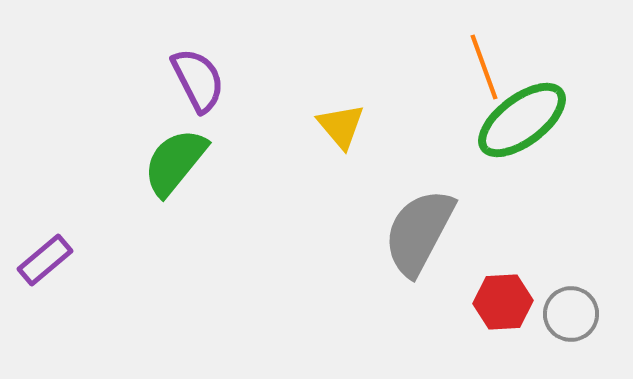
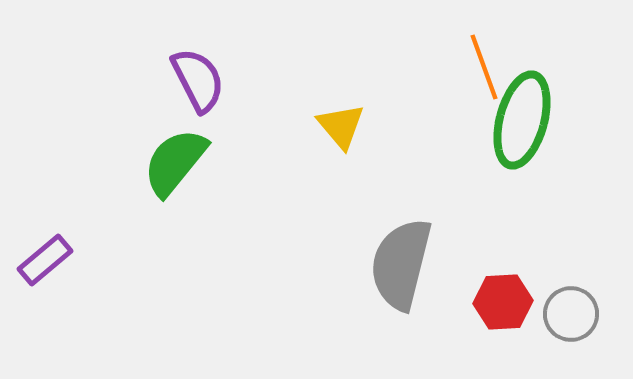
green ellipse: rotated 38 degrees counterclockwise
gray semicircle: moved 18 px left, 32 px down; rotated 14 degrees counterclockwise
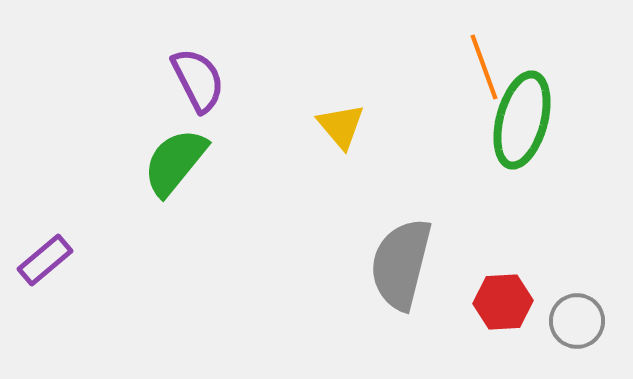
gray circle: moved 6 px right, 7 px down
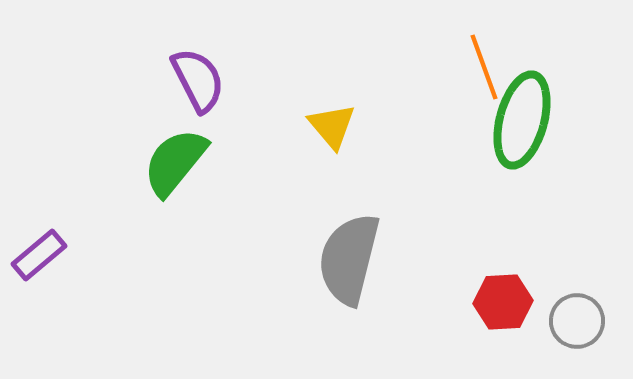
yellow triangle: moved 9 px left
purple rectangle: moved 6 px left, 5 px up
gray semicircle: moved 52 px left, 5 px up
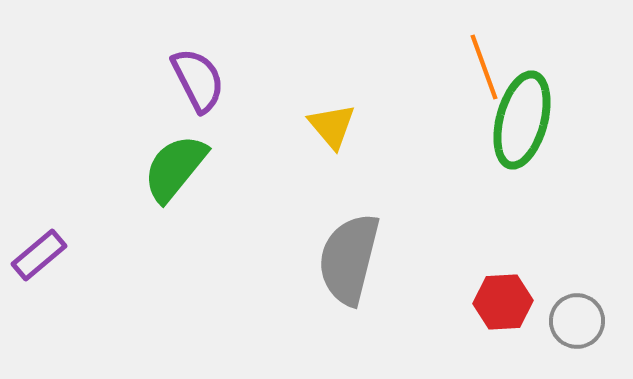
green semicircle: moved 6 px down
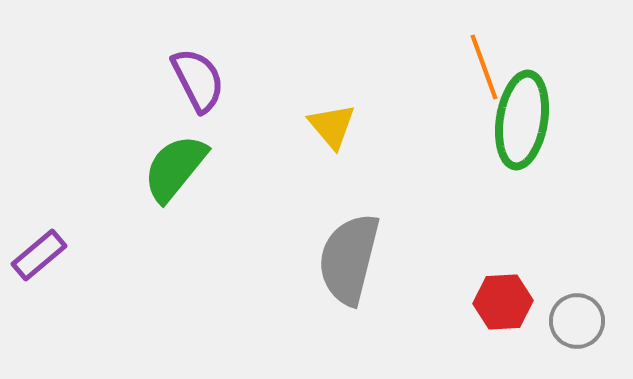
green ellipse: rotated 6 degrees counterclockwise
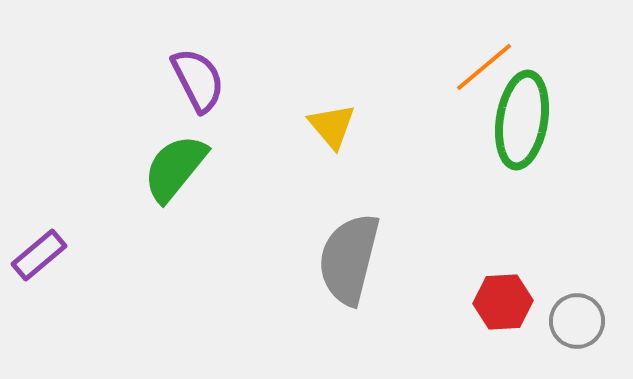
orange line: rotated 70 degrees clockwise
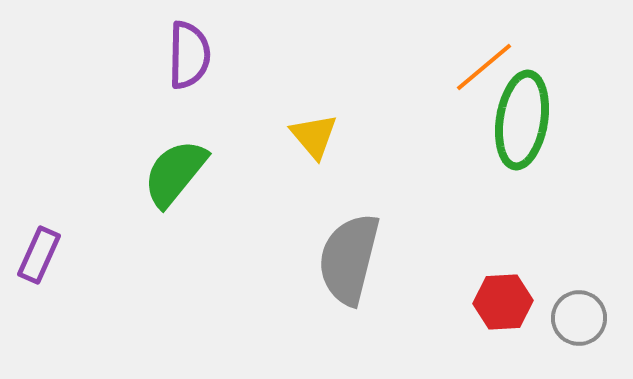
purple semicircle: moved 9 px left, 25 px up; rotated 28 degrees clockwise
yellow triangle: moved 18 px left, 10 px down
green semicircle: moved 5 px down
purple rectangle: rotated 26 degrees counterclockwise
gray circle: moved 2 px right, 3 px up
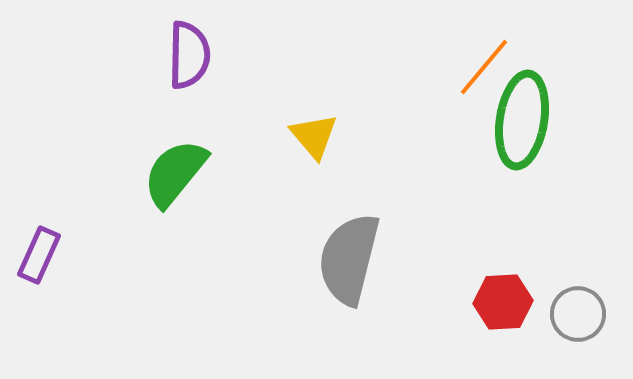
orange line: rotated 10 degrees counterclockwise
gray circle: moved 1 px left, 4 px up
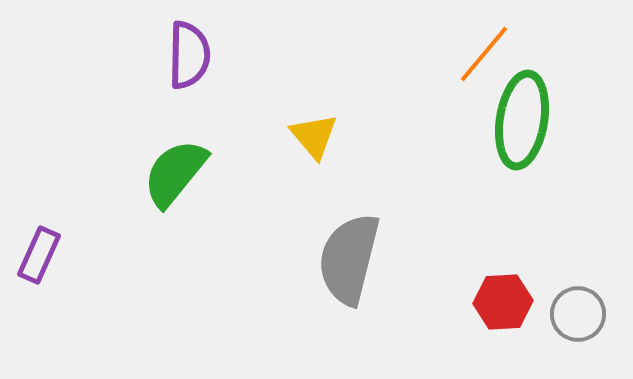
orange line: moved 13 px up
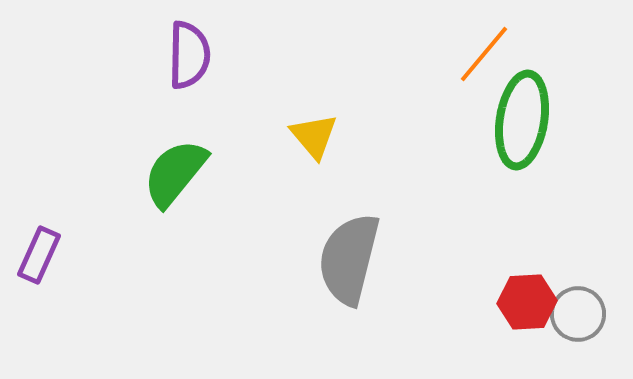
red hexagon: moved 24 px right
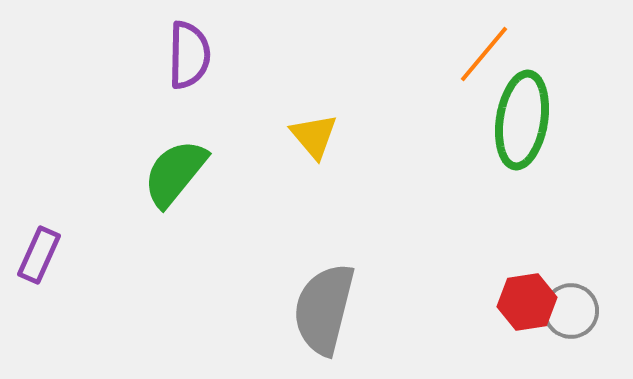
gray semicircle: moved 25 px left, 50 px down
red hexagon: rotated 6 degrees counterclockwise
gray circle: moved 7 px left, 3 px up
